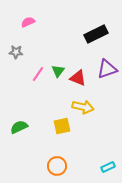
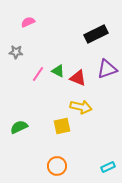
green triangle: rotated 40 degrees counterclockwise
yellow arrow: moved 2 px left
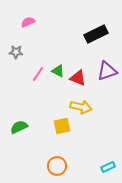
purple triangle: moved 2 px down
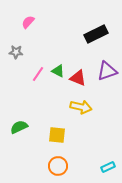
pink semicircle: rotated 24 degrees counterclockwise
yellow square: moved 5 px left, 9 px down; rotated 18 degrees clockwise
orange circle: moved 1 px right
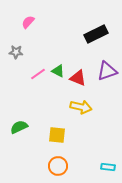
pink line: rotated 21 degrees clockwise
cyan rectangle: rotated 32 degrees clockwise
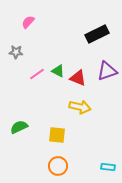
black rectangle: moved 1 px right
pink line: moved 1 px left
yellow arrow: moved 1 px left
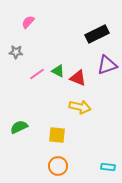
purple triangle: moved 6 px up
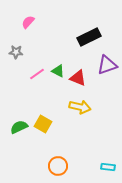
black rectangle: moved 8 px left, 3 px down
yellow square: moved 14 px left, 11 px up; rotated 24 degrees clockwise
